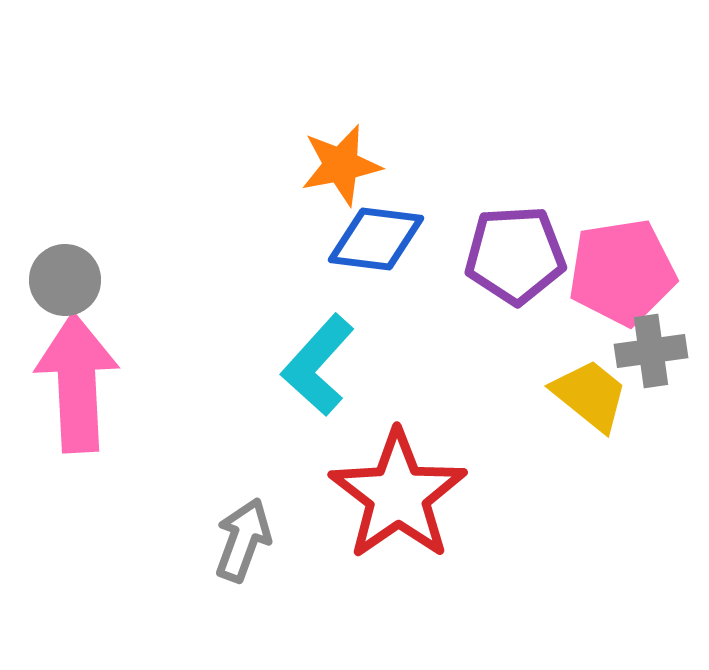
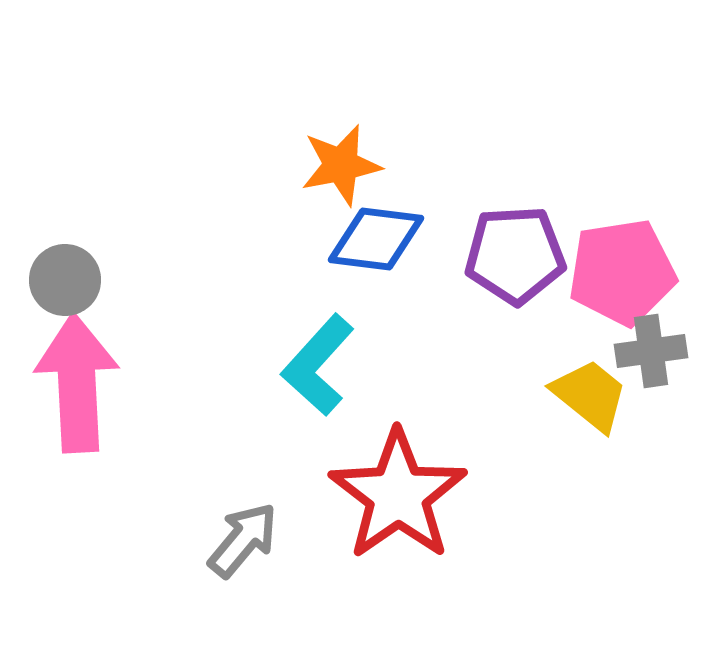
gray arrow: rotated 20 degrees clockwise
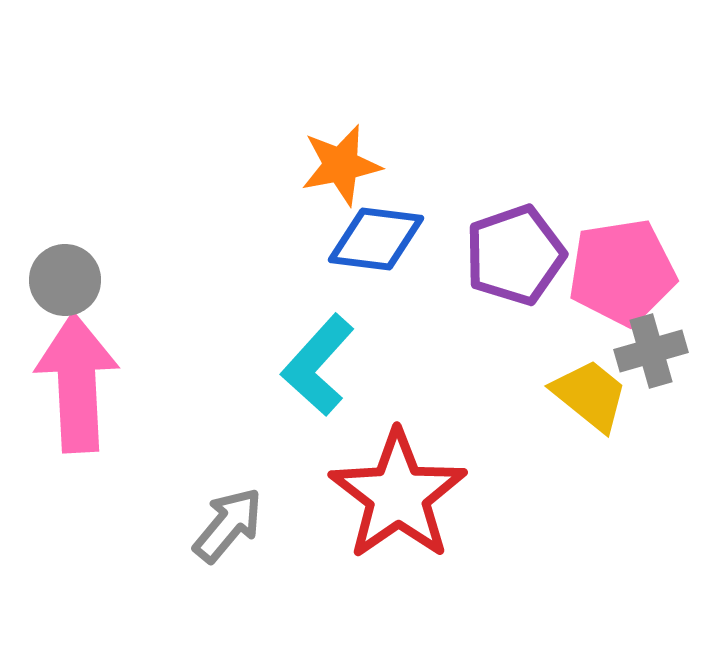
purple pentagon: rotated 16 degrees counterclockwise
gray cross: rotated 8 degrees counterclockwise
gray arrow: moved 15 px left, 15 px up
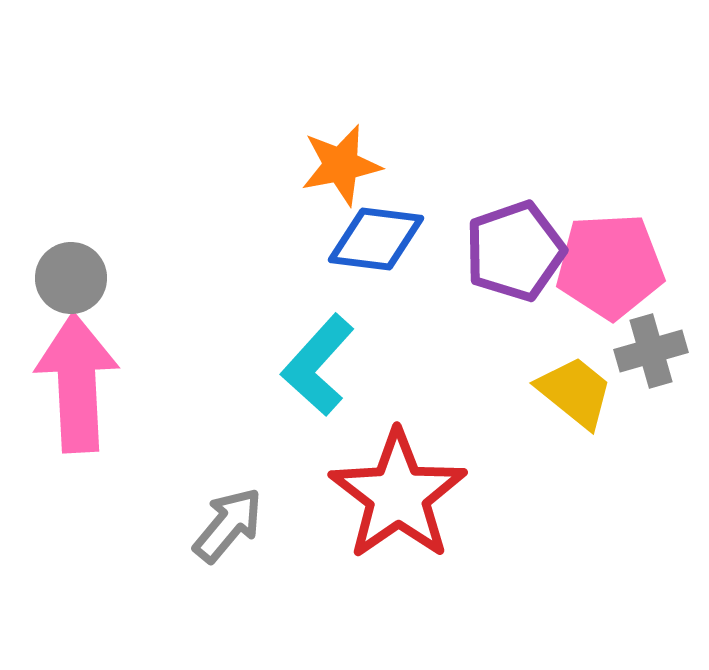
purple pentagon: moved 4 px up
pink pentagon: moved 12 px left, 6 px up; rotated 6 degrees clockwise
gray circle: moved 6 px right, 2 px up
yellow trapezoid: moved 15 px left, 3 px up
